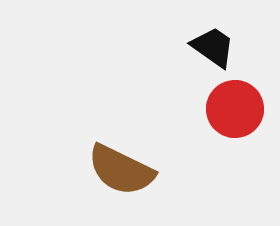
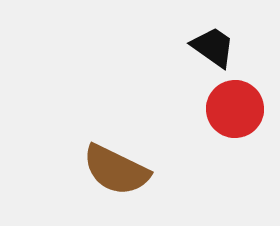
brown semicircle: moved 5 px left
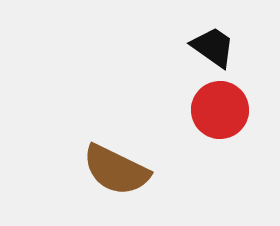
red circle: moved 15 px left, 1 px down
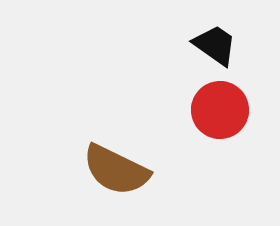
black trapezoid: moved 2 px right, 2 px up
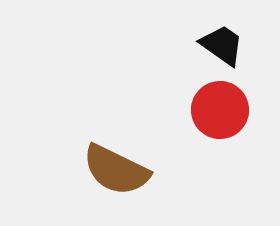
black trapezoid: moved 7 px right
